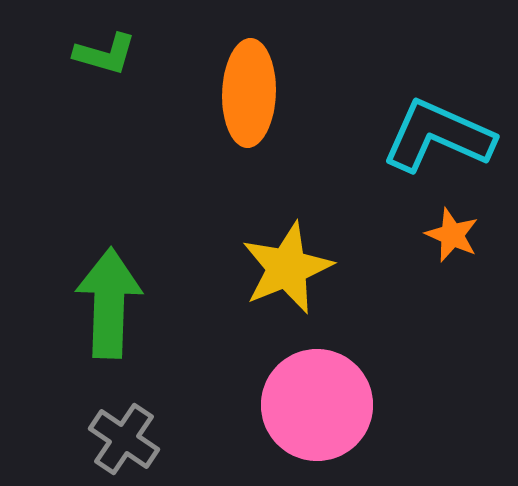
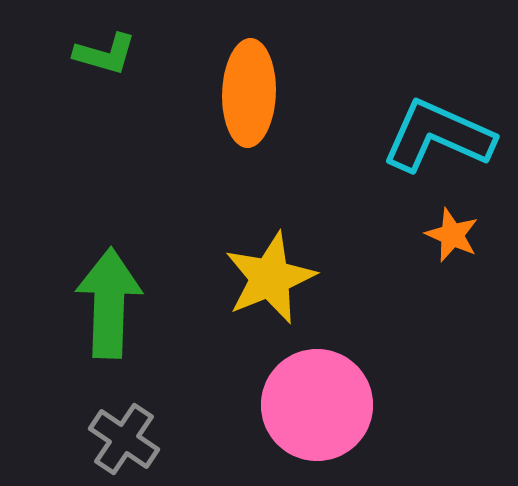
yellow star: moved 17 px left, 10 px down
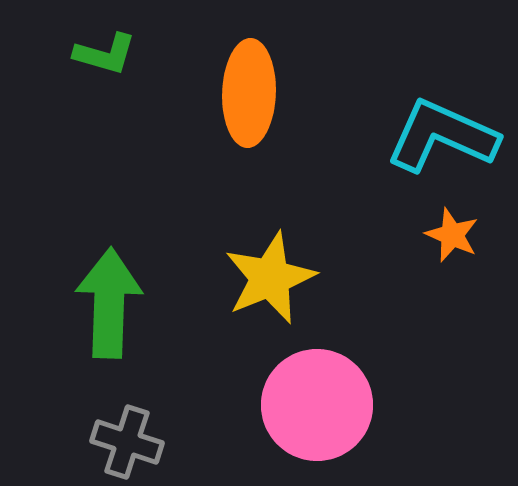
cyan L-shape: moved 4 px right
gray cross: moved 3 px right, 3 px down; rotated 16 degrees counterclockwise
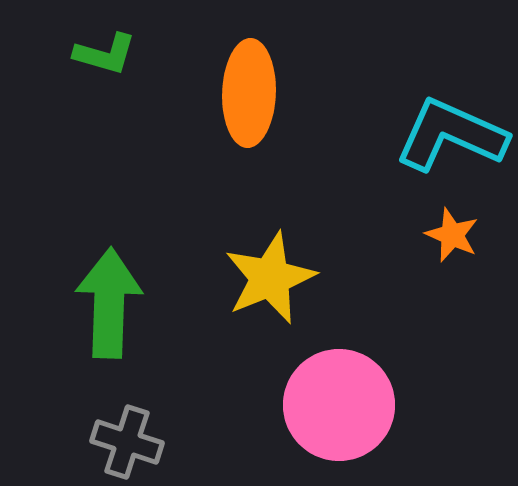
cyan L-shape: moved 9 px right, 1 px up
pink circle: moved 22 px right
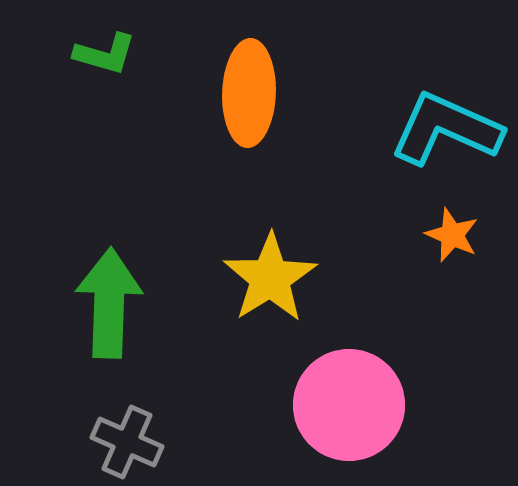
cyan L-shape: moved 5 px left, 6 px up
yellow star: rotated 10 degrees counterclockwise
pink circle: moved 10 px right
gray cross: rotated 6 degrees clockwise
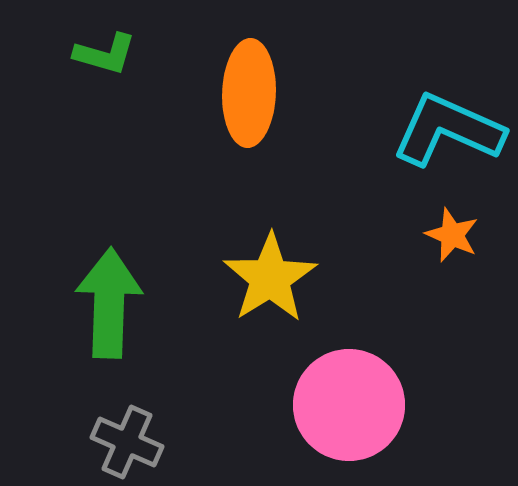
cyan L-shape: moved 2 px right, 1 px down
